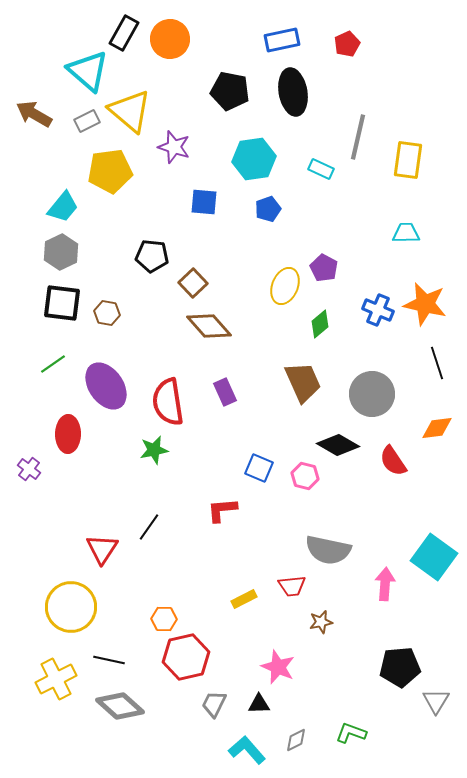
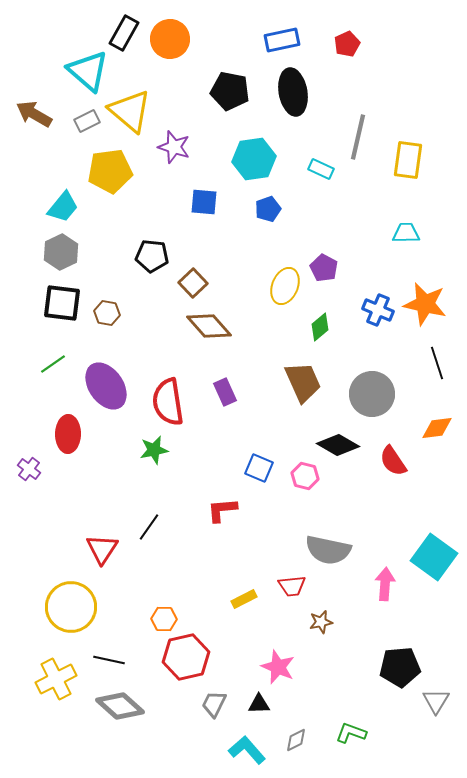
green diamond at (320, 324): moved 3 px down
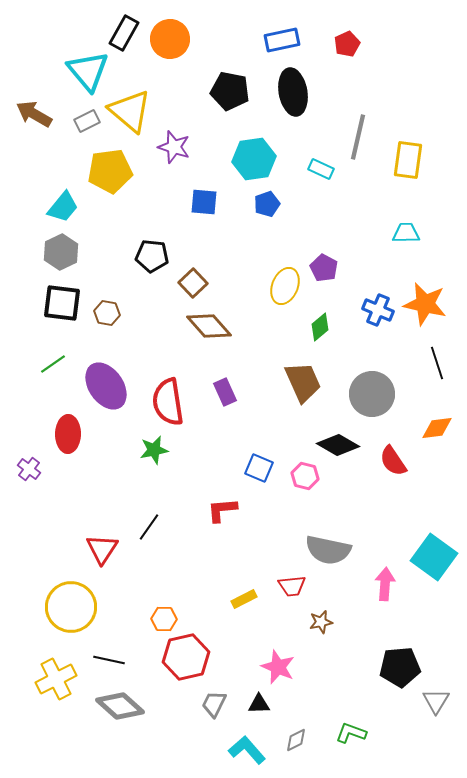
cyan triangle at (88, 71): rotated 9 degrees clockwise
blue pentagon at (268, 209): moved 1 px left, 5 px up
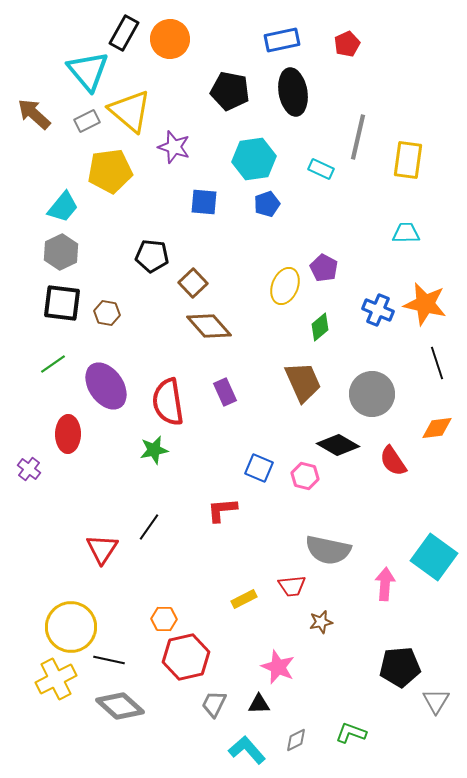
brown arrow at (34, 114): rotated 12 degrees clockwise
yellow circle at (71, 607): moved 20 px down
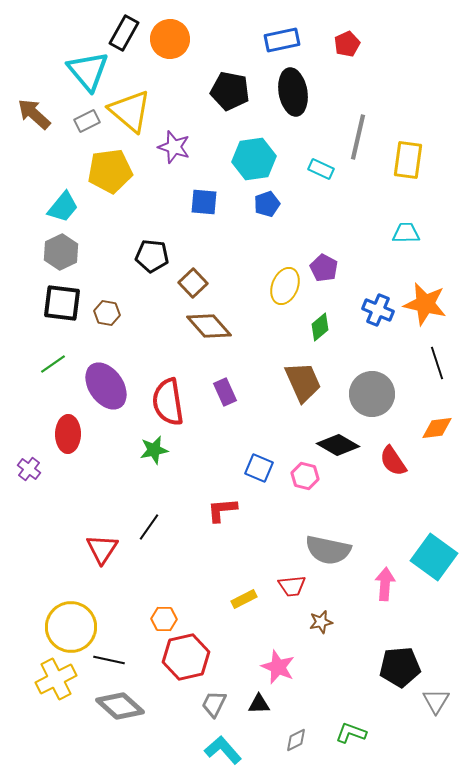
cyan L-shape at (247, 750): moved 24 px left
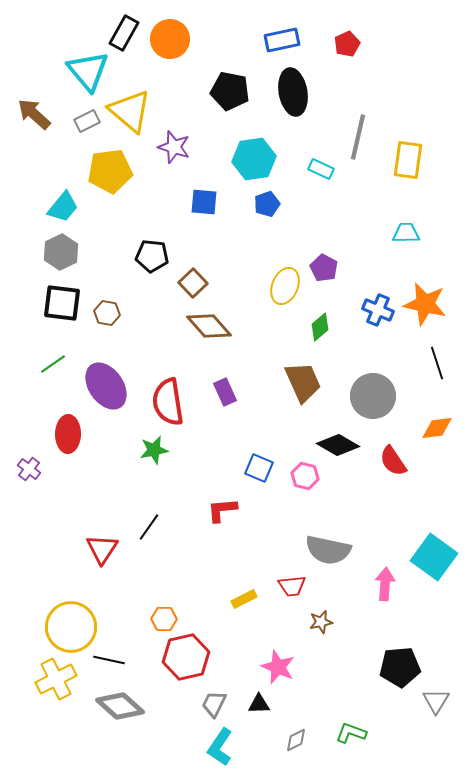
gray circle at (372, 394): moved 1 px right, 2 px down
cyan L-shape at (223, 750): moved 3 px left, 3 px up; rotated 105 degrees counterclockwise
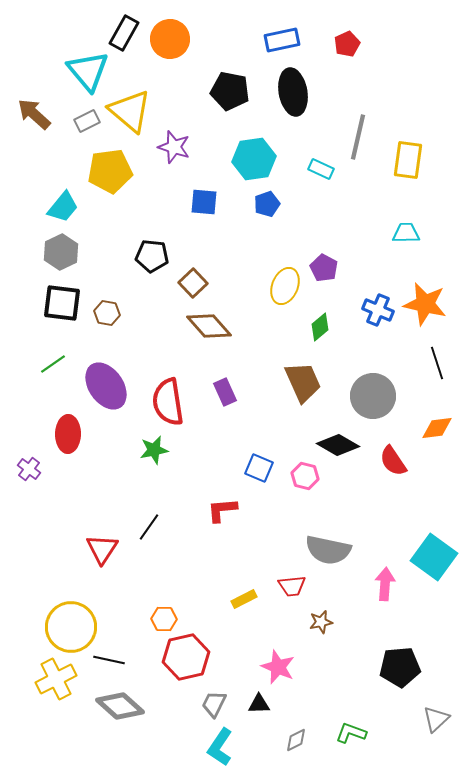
gray triangle at (436, 701): moved 18 px down; rotated 16 degrees clockwise
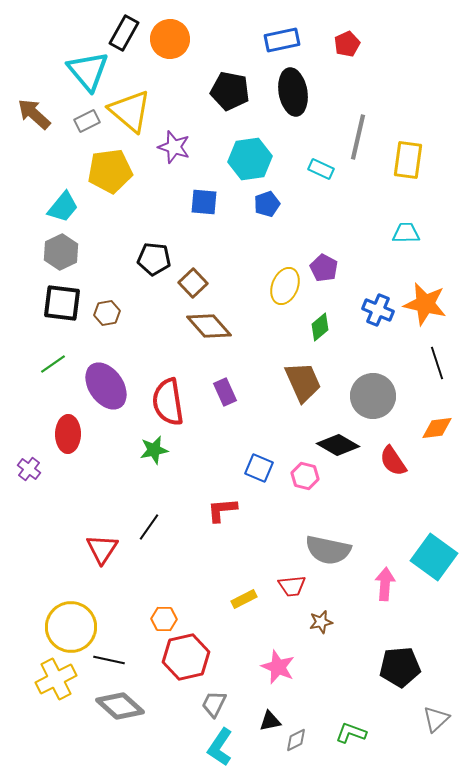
cyan hexagon at (254, 159): moved 4 px left
black pentagon at (152, 256): moved 2 px right, 3 px down
brown hexagon at (107, 313): rotated 20 degrees counterclockwise
black triangle at (259, 704): moved 11 px right, 17 px down; rotated 10 degrees counterclockwise
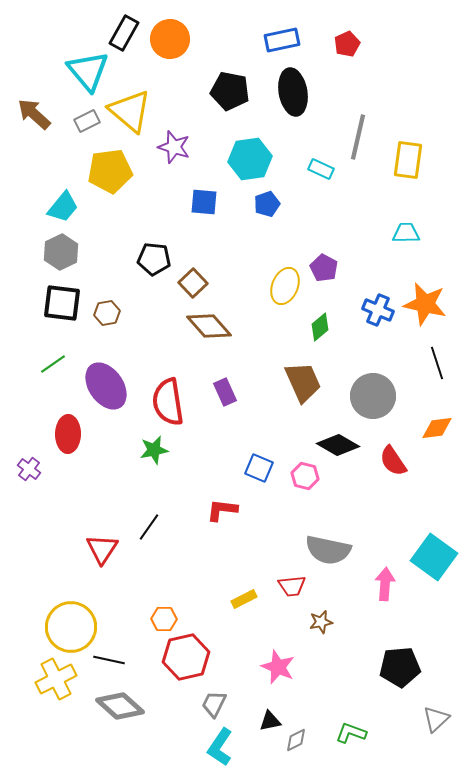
red L-shape at (222, 510): rotated 12 degrees clockwise
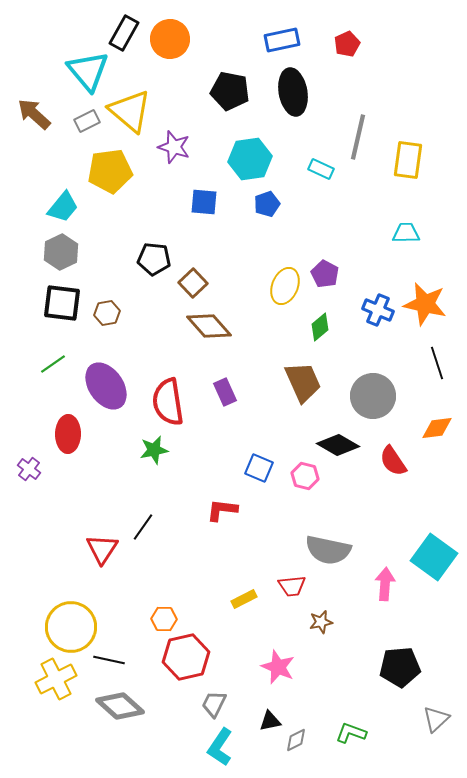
purple pentagon at (324, 268): moved 1 px right, 6 px down
black line at (149, 527): moved 6 px left
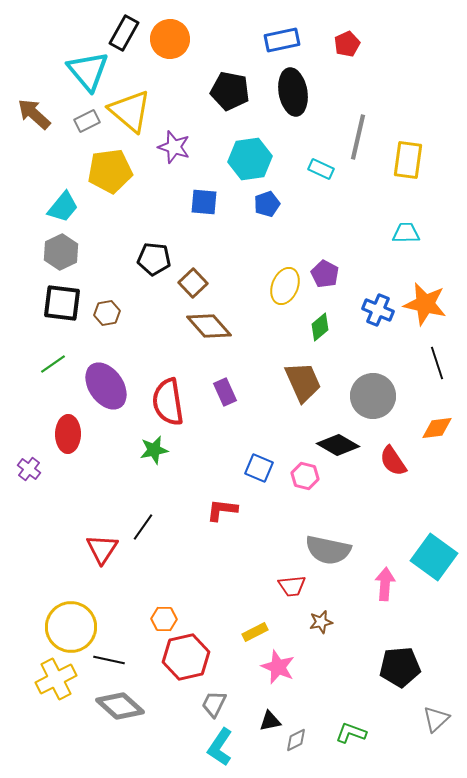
yellow rectangle at (244, 599): moved 11 px right, 33 px down
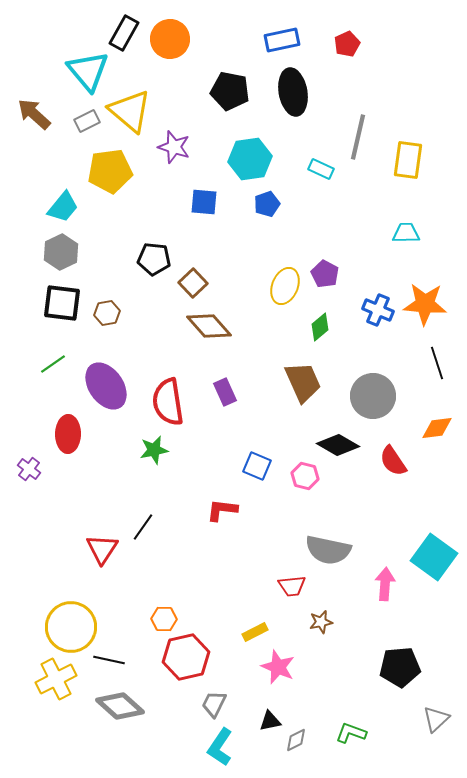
orange star at (425, 304): rotated 9 degrees counterclockwise
blue square at (259, 468): moved 2 px left, 2 px up
